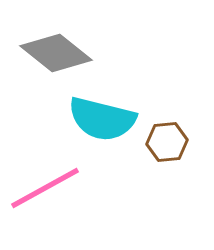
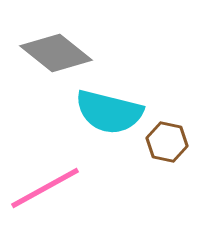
cyan semicircle: moved 7 px right, 7 px up
brown hexagon: rotated 18 degrees clockwise
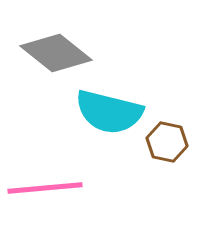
pink line: rotated 24 degrees clockwise
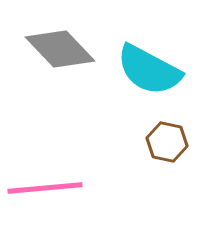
gray diamond: moved 4 px right, 4 px up; rotated 8 degrees clockwise
cyan semicircle: moved 40 px right, 42 px up; rotated 14 degrees clockwise
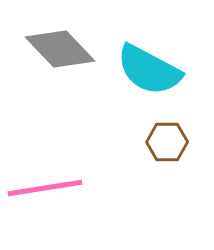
brown hexagon: rotated 12 degrees counterclockwise
pink line: rotated 4 degrees counterclockwise
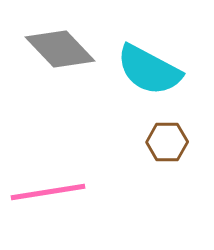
pink line: moved 3 px right, 4 px down
